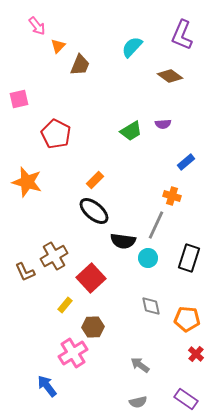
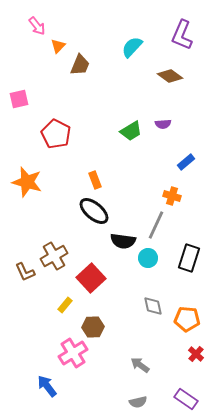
orange rectangle: rotated 66 degrees counterclockwise
gray diamond: moved 2 px right
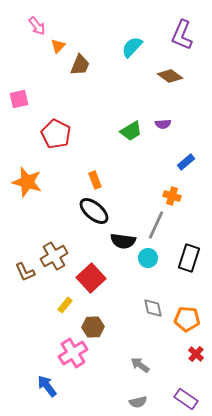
gray diamond: moved 2 px down
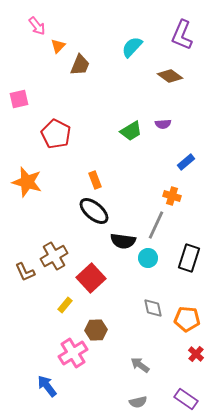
brown hexagon: moved 3 px right, 3 px down
